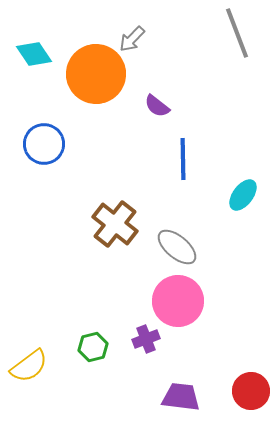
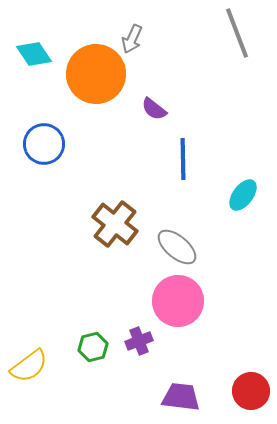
gray arrow: rotated 20 degrees counterclockwise
purple semicircle: moved 3 px left, 3 px down
purple cross: moved 7 px left, 2 px down
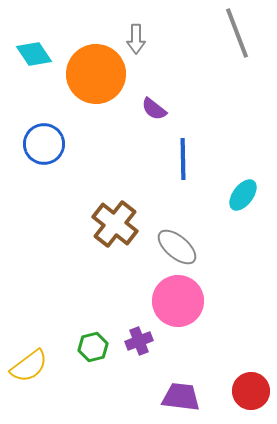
gray arrow: moved 4 px right; rotated 24 degrees counterclockwise
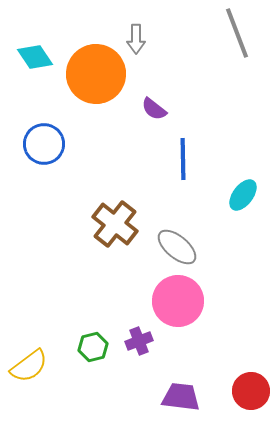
cyan diamond: moved 1 px right, 3 px down
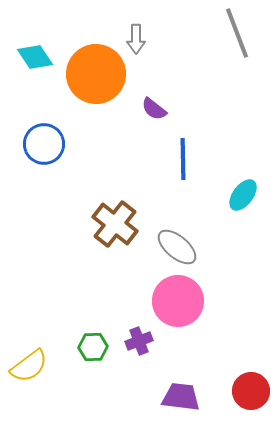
green hexagon: rotated 12 degrees clockwise
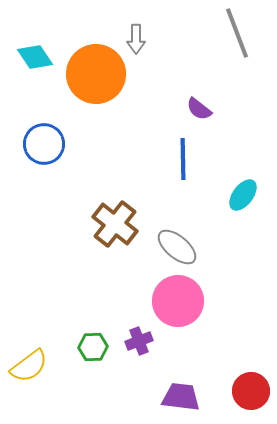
purple semicircle: moved 45 px right
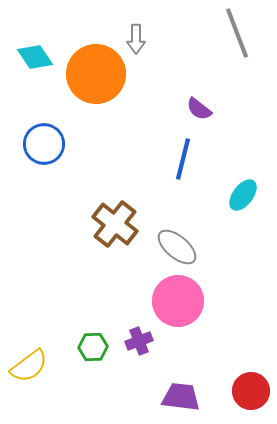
blue line: rotated 15 degrees clockwise
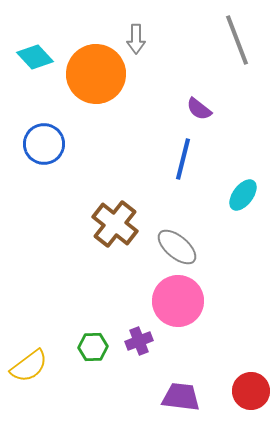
gray line: moved 7 px down
cyan diamond: rotated 9 degrees counterclockwise
